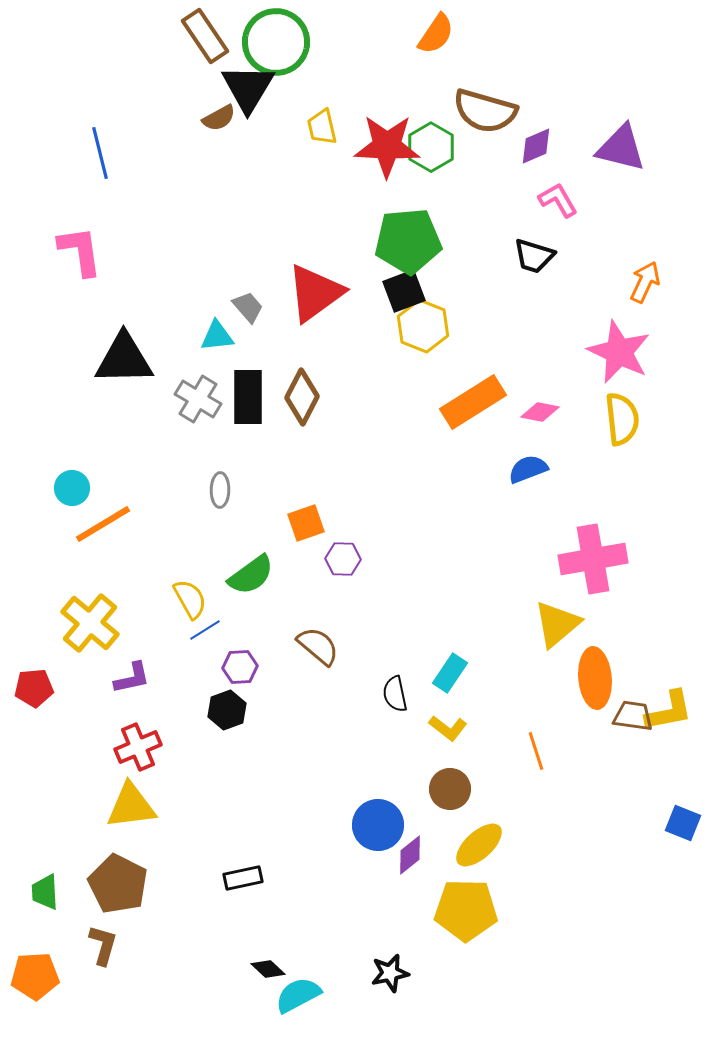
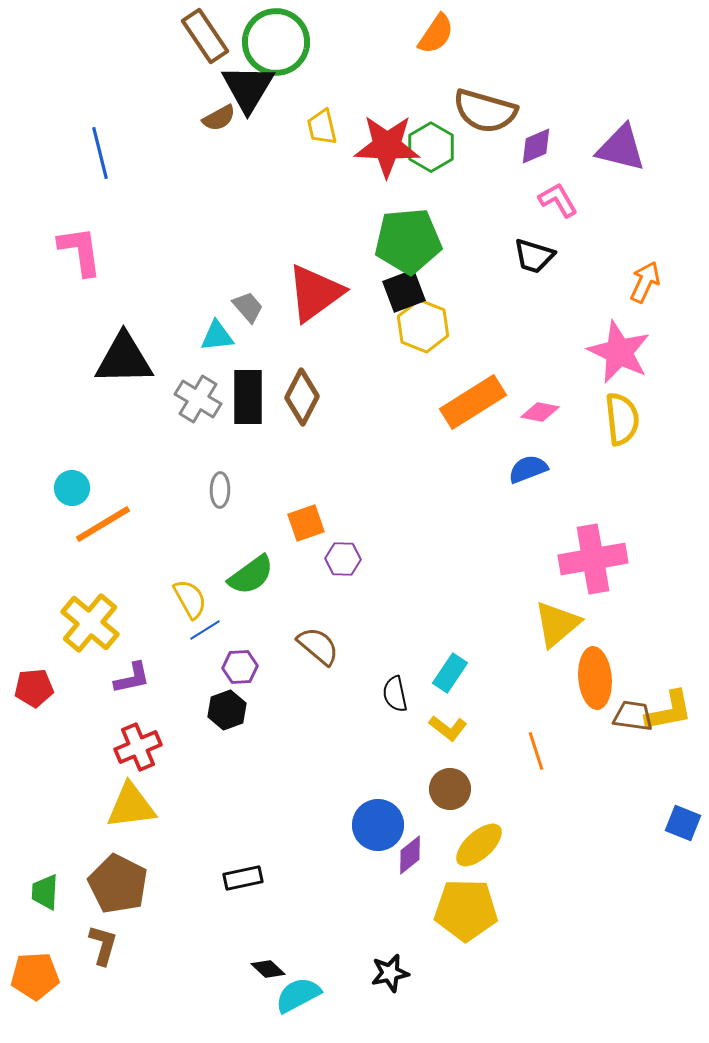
green trapezoid at (45, 892): rotated 6 degrees clockwise
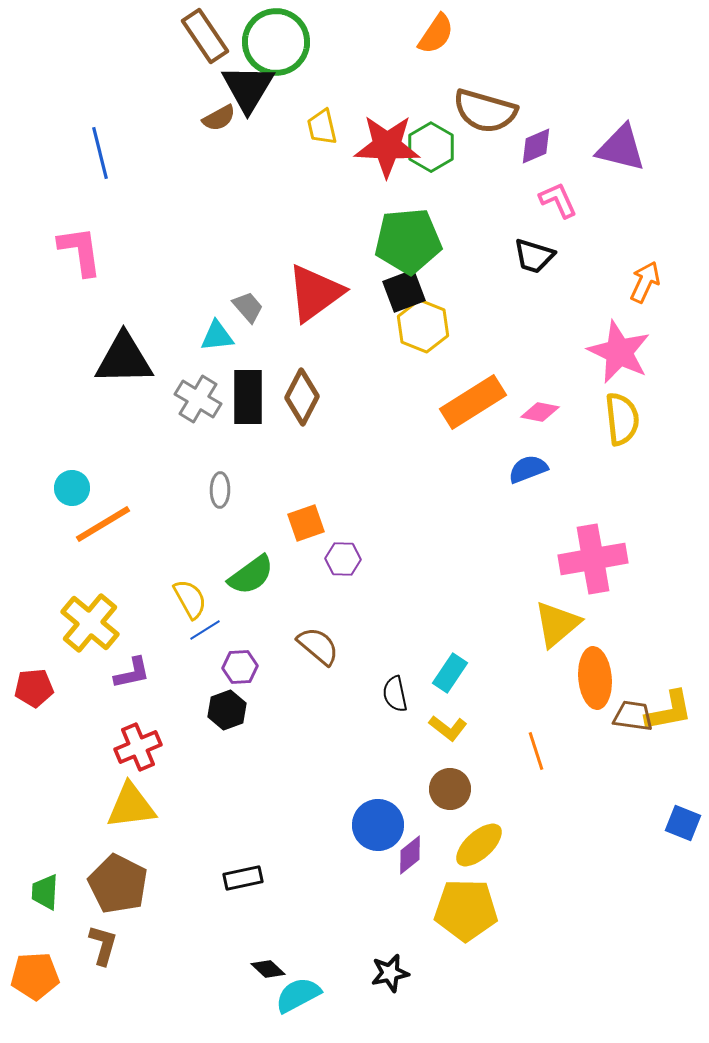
pink L-shape at (558, 200): rotated 6 degrees clockwise
purple L-shape at (132, 678): moved 5 px up
